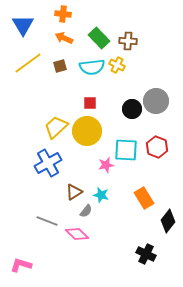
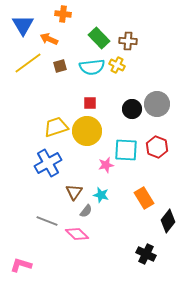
orange arrow: moved 15 px left, 1 px down
gray circle: moved 1 px right, 3 px down
yellow trapezoid: rotated 25 degrees clockwise
brown triangle: rotated 24 degrees counterclockwise
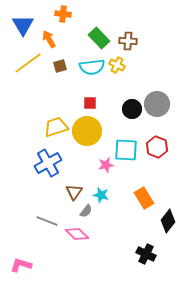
orange arrow: rotated 36 degrees clockwise
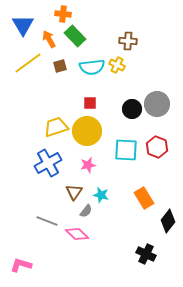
green rectangle: moved 24 px left, 2 px up
pink star: moved 18 px left
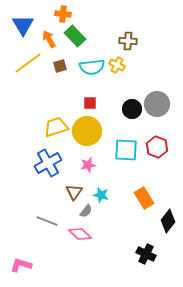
pink diamond: moved 3 px right
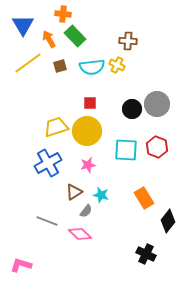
brown triangle: rotated 24 degrees clockwise
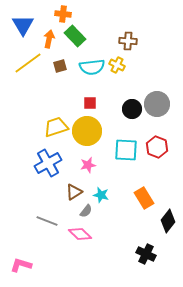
orange arrow: rotated 42 degrees clockwise
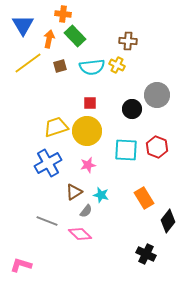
gray circle: moved 9 px up
